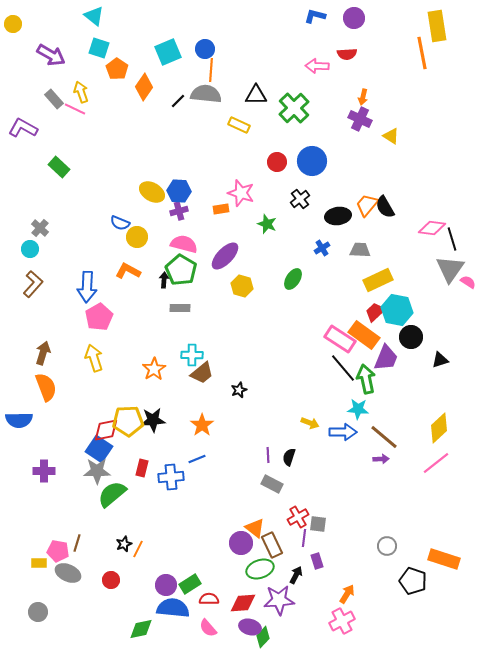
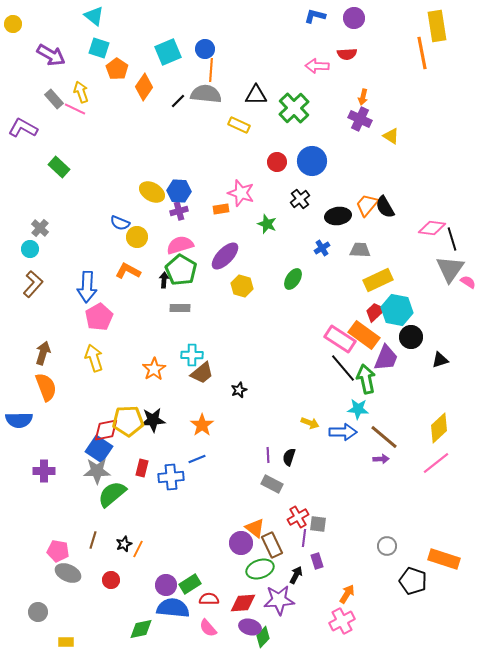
pink semicircle at (184, 244): moved 4 px left, 1 px down; rotated 32 degrees counterclockwise
brown line at (77, 543): moved 16 px right, 3 px up
yellow rectangle at (39, 563): moved 27 px right, 79 px down
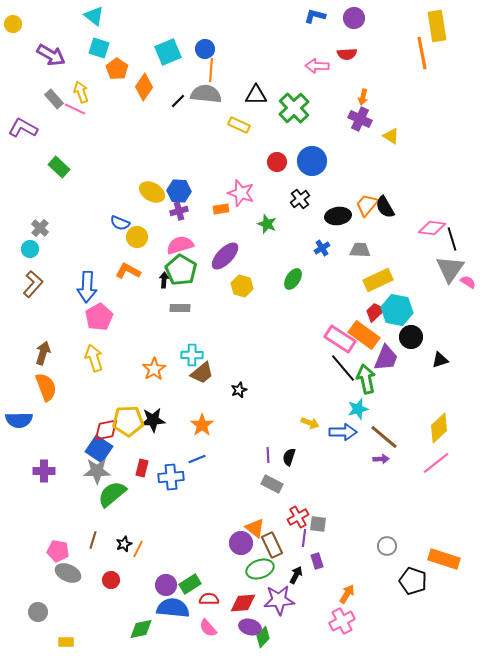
cyan star at (358, 409): rotated 20 degrees counterclockwise
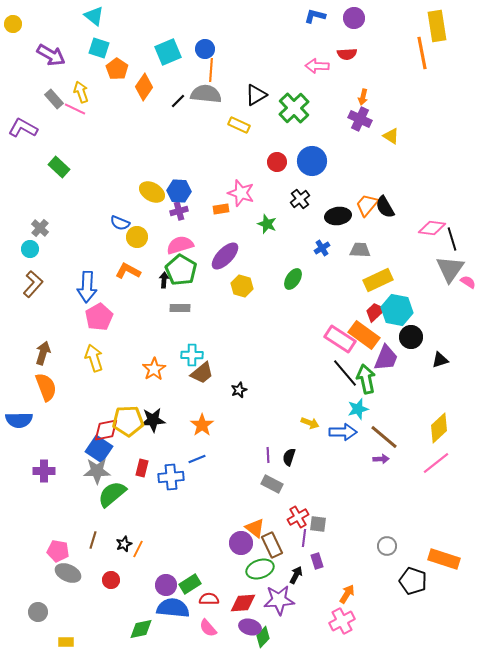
black triangle at (256, 95): rotated 30 degrees counterclockwise
black line at (343, 368): moved 2 px right, 5 px down
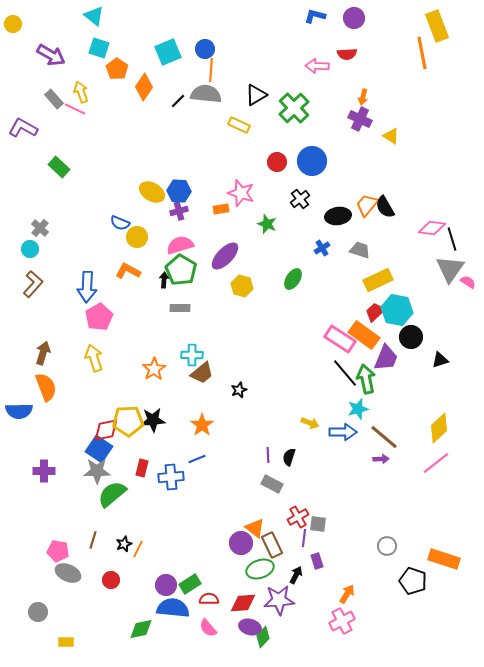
yellow rectangle at (437, 26): rotated 12 degrees counterclockwise
gray trapezoid at (360, 250): rotated 15 degrees clockwise
blue semicircle at (19, 420): moved 9 px up
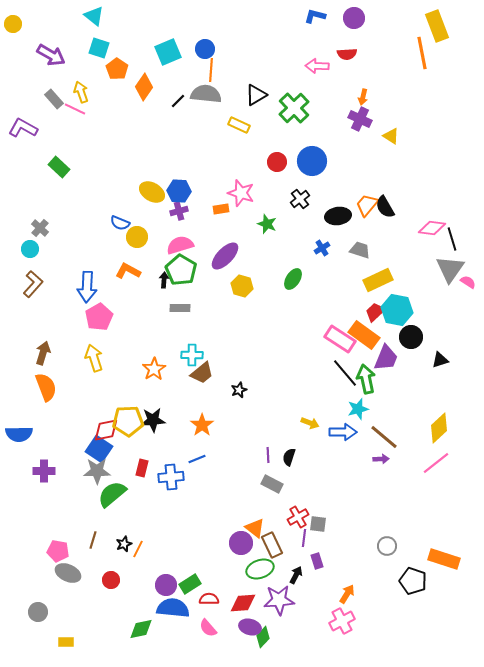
blue semicircle at (19, 411): moved 23 px down
